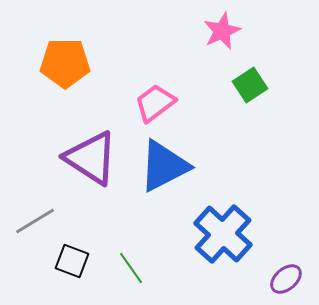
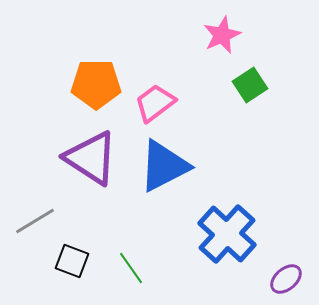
pink star: moved 4 px down
orange pentagon: moved 31 px right, 21 px down
blue cross: moved 4 px right
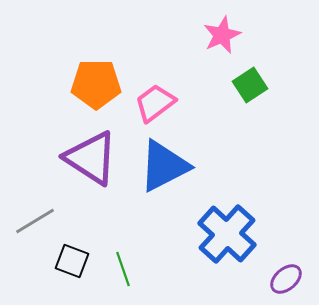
green line: moved 8 px left, 1 px down; rotated 16 degrees clockwise
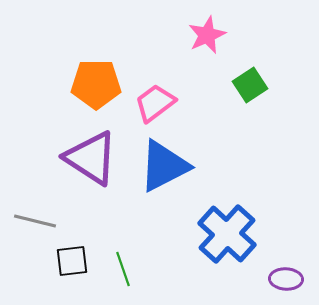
pink star: moved 15 px left
gray line: rotated 45 degrees clockwise
black square: rotated 28 degrees counterclockwise
purple ellipse: rotated 44 degrees clockwise
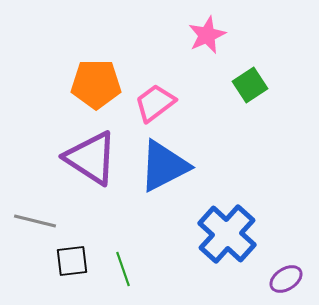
purple ellipse: rotated 36 degrees counterclockwise
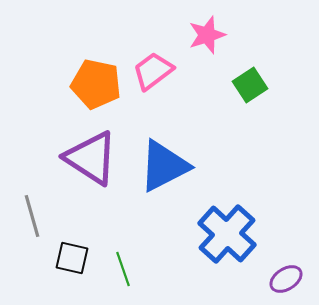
pink star: rotated 6 degrees clockwise
orange pentagon: rotated 12 degrees clockwise
pink trapezoid: moved 2 px left, 32 px up
gray line: moved 3 px left, 5 px up; rotated 60 degrees clockwise
black square: moved 3 px up; rotated 20 degrees clockwise
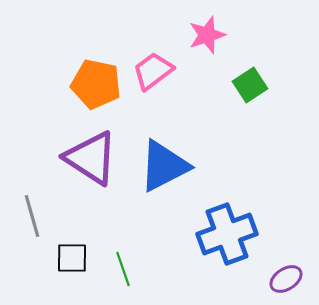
blue cross: rotated 28 degrees clockwise
black square: rotated 12 degrees counterclockwise
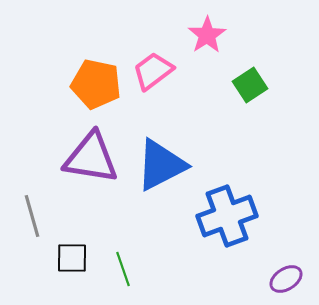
pink star: rotated 15 degrees counterclockwise
purple triangle: rotated 24 degrees counterclockwise
blue triangle: moved 3 px left, 1 px up
blue cross: moved 18 px up
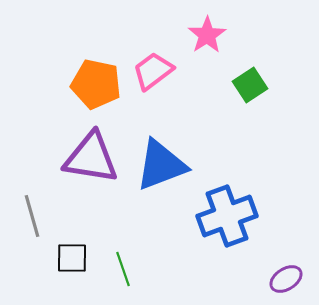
blue triangle: rotated 6 degrees clockwise
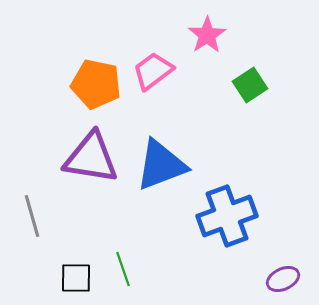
black square: moved 4 px right, 20 px down
purple ellipse: moved 3 px left; rotated 8 degrees clockwise
